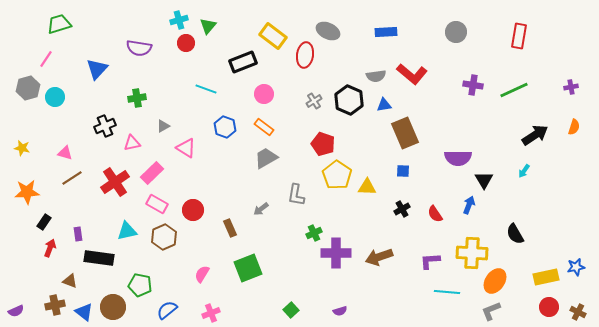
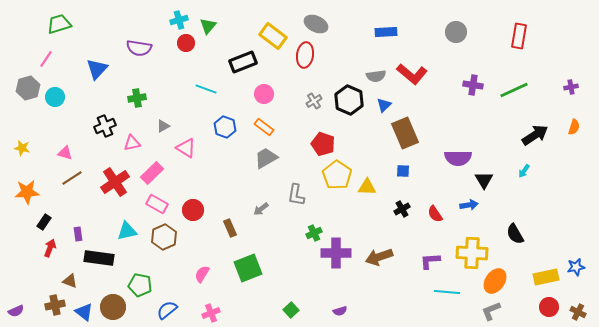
gray ellipse at (328, 31): moved 12 px left, 7 px up
blue triangle at (384, 105): rotated 35 degrees counterclockwise
blue arrow at (469, 205): rotated 60 degrees clockwise
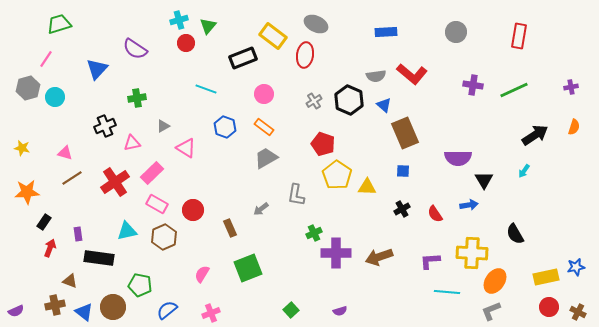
purple semicircle at (139, 48): moved 4 px left, 1 px down; rotated 25 degrees clockwise
black rectangle at (243, 62): moved 4 px up
blue triangle at (384, 105): rotated 35 degrees counterclockwise
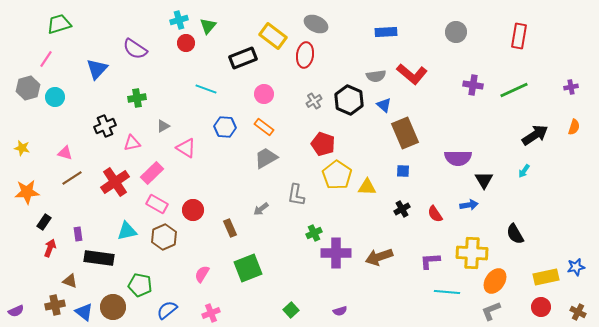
blue hexagon at (225, 127): rotated 15 degrees counterclockwise
red circle at (549, 307): moved 8 px left
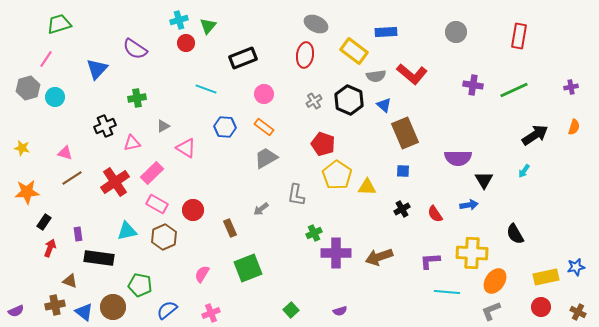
yellow rectangle at (273, 36): moved 81 px right, 15 px down
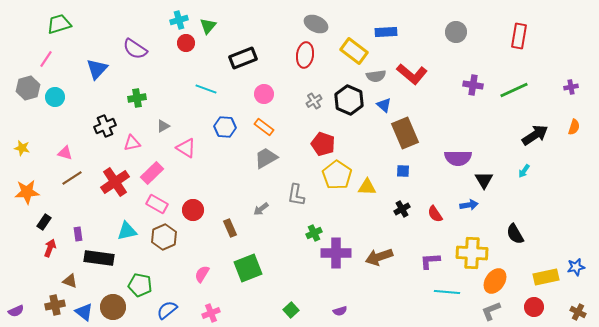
red circle at (541, 307): moved 7 px left
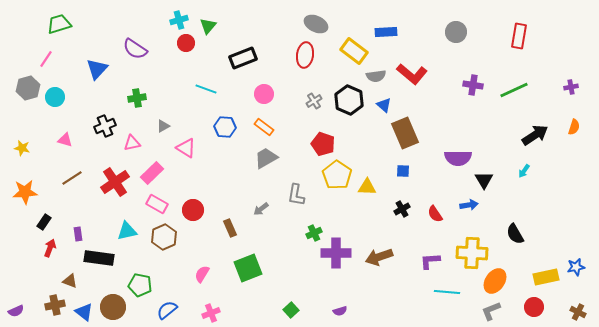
pink triangle at (65, 153): moved 13 px up
orange star at (27, 192): moved 2 px left
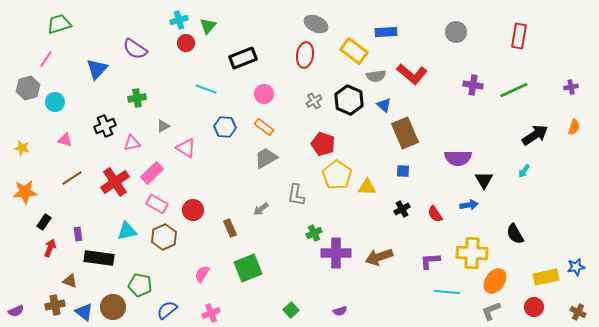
cyan circle at (55, 97): moved 5 px down
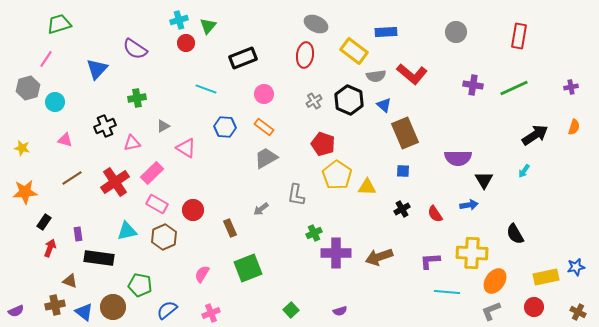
green line at (514, 90): moved 2 px up
